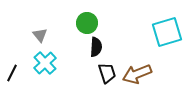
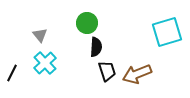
black trapezoid: moved 2 px up
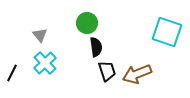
cyan square: rotated 36 degrees clockwise
black semicircle: rotated 12 degrees counterclockwise
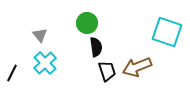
brown arrow: moved 7 px up
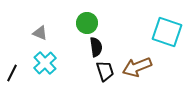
gray triangle: moved 2 px up; rotated 28 degrees counterclockwise
black trapezoid: moved 2 px left
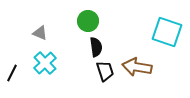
green circle: moved 1 px right, 2 px up
brown arrow: rotated 32 degrees clockwise
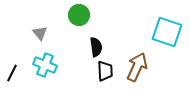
green circle: moved 9 px left, 6 px up
gray triangle: rotated 28 degrees clockwise
cyan cross: moved 2 px down; rotated 25 degrees counterclockwise
brown arrow: rotated 104 degrees clockwise
black trapezoid: rotated 15 degrees clockwise
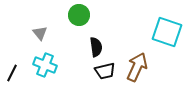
black trapezoid: rotated 80 degrees clockwise
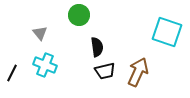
black semicircle: moved 1 px right
brown arrow: moved 1 px right, 5 px down
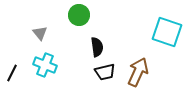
black trapezoid: moved 1 px down
